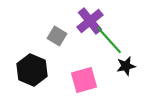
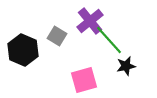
black hexagon: moved 9 px left, 20 px up
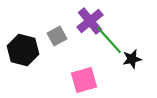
gray square: rotated 30 degrees clockwise
black hexagon: rotated 8 degrees counterclockwise
black star: moved 6 px right, 7 px up
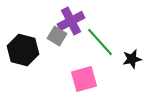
purple cross: moved 19 px left; rotated 12 degrees clockwise
gray square: rotated 30 degrees counterclockwise
green line: moved 9 px left, 2 px down
pink square: moved 1 px up
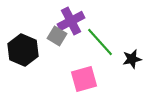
black hexagon: rotated 8 degrees clockwise
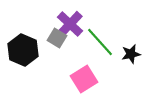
purple cross: moved 1 px left, 3 px down; rotated 20 degrees counterclockwise
gray square: moved 2 px down
black star: moved 1 px left, 5 px up
pink square: rotated 16 degrees counterclockwise
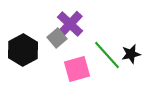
gray square: rotated 18 degrees clockwise
green line: moved 7 px right, 13 px down
black hexagon: rotated 8 degrees clockwise
pink square: moved 7 px left, 10 px up; rotated 16 degrees clockwise
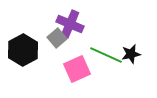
purple cross: rotated 20 degrees counterclockwise
green line: moved 1 px left; rotated 24 degrees counterclockwise
pink square: rotated 8 degrees counterclockwise
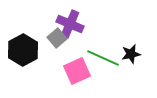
green line: moved 3 px left, 3 px down
pink square: moved 2 px down
